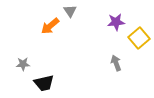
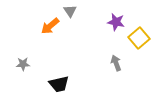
purple star: rotated 18 degrees clockwise
black trapezoid: moved 15 px right, 1 px down
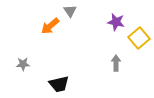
gray arrow: rotated 21 degrees clockwise
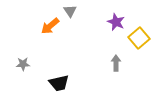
purple star: rotated 12 degrees clockwise
black trapezoid: moved 1 px up
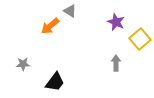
gray triangle: rotated 24 degrees counterclockwise
yellow square: moved 1 px right, 1 px down
black trapezoid: moved 4 px left, 1 px up; rotated 40 degrees counterclockwise
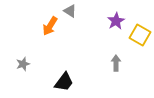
purple star: moved 1 px up; rotated 18 degrees clockwise
orange arrow: rotated 18 degrees counterclockwise
yellow square: moved 4 px up; rotated 20 degrees counterclockwise
gray star: rotated 16 degrees counterclockwise
black trapezoid: moved 9 px right
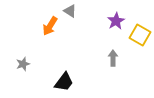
gray arrow: moved 3 px left, 5 px up
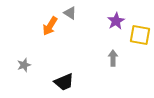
gray triangle: moved 2 px down
yellow square: rotated 20 degrees counterclockwise
gray star: moved 1 px right, 1 px down
black trapezoid: rotated 30 degrees clockwise
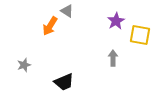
gray triangle: moved 3 px left, 2 px up
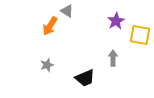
gray star: moved 23 px right
black trapezoid: moved 21 px right, 4 px up
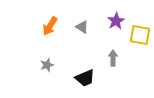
gray triangle: moved 15 px right, 16 px down
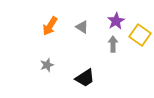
yellow square: rotated 25 degrees clockwise
gray arrow: moved 14 px up
black trapezoid: rotated 10 degrees counterclockwise
